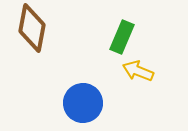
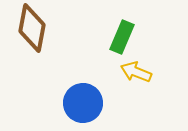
yellow arrow: moved 2 px left, 1 px down
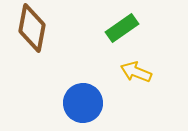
green rectangle: moved 9 px up; rotated 32 degrees clockwise
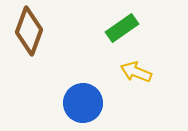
brown diamond: moved 3 px left, 3 px down; rotated 9 degrees clockwise
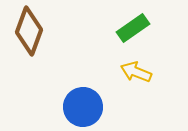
green rectangle: moved 11 px right
blue circle: moved 4 px down
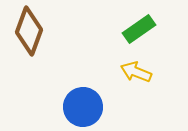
green rectangle: moved 6 px right, 1 px down
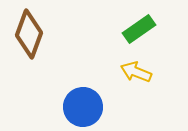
brown diamond: moved 3 px down
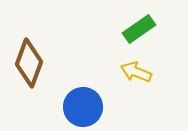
brown diamond: moved 29 px down
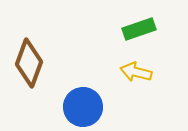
green rectangle: rotated 16 degrees clockwise
yellow arrow: rotated 8 degrees counterclockwise
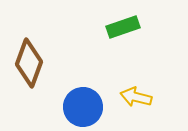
green rectangle: moved 16 px left, 2 px up
yellow arrow: moved 25 px down
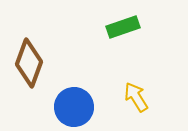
yellow arrow: rotated 44 degrees clockwise
blue circle: moved 9 px left
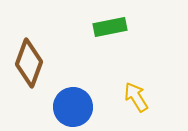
green rectangle: moved 13 px left; rotated 8 degrees clockwise
blue circle: moved 1 px left
